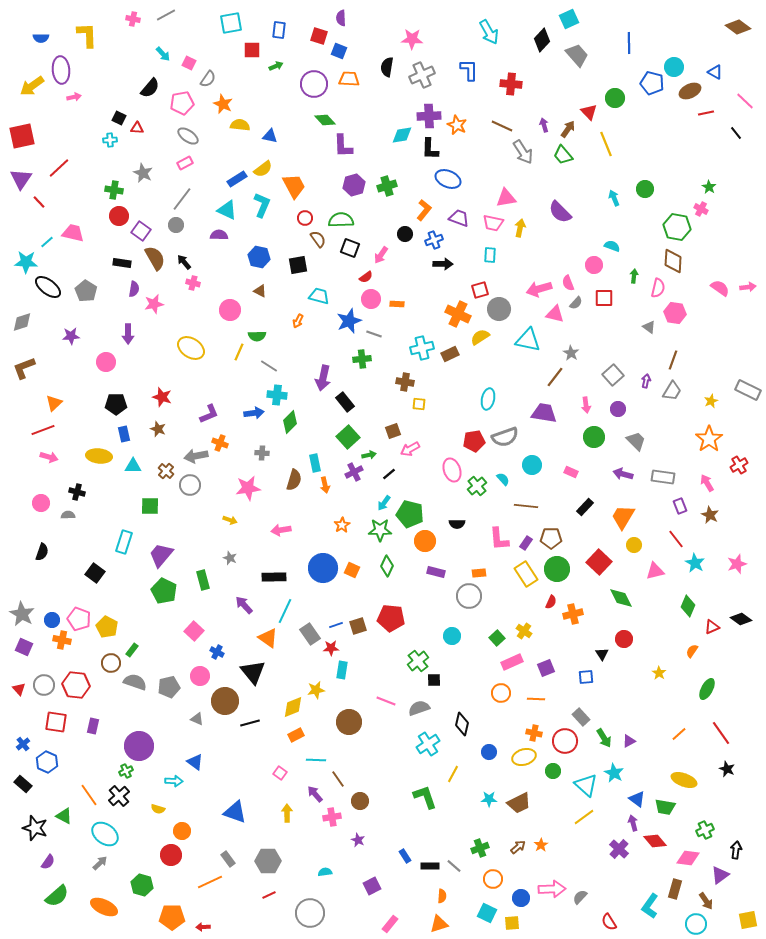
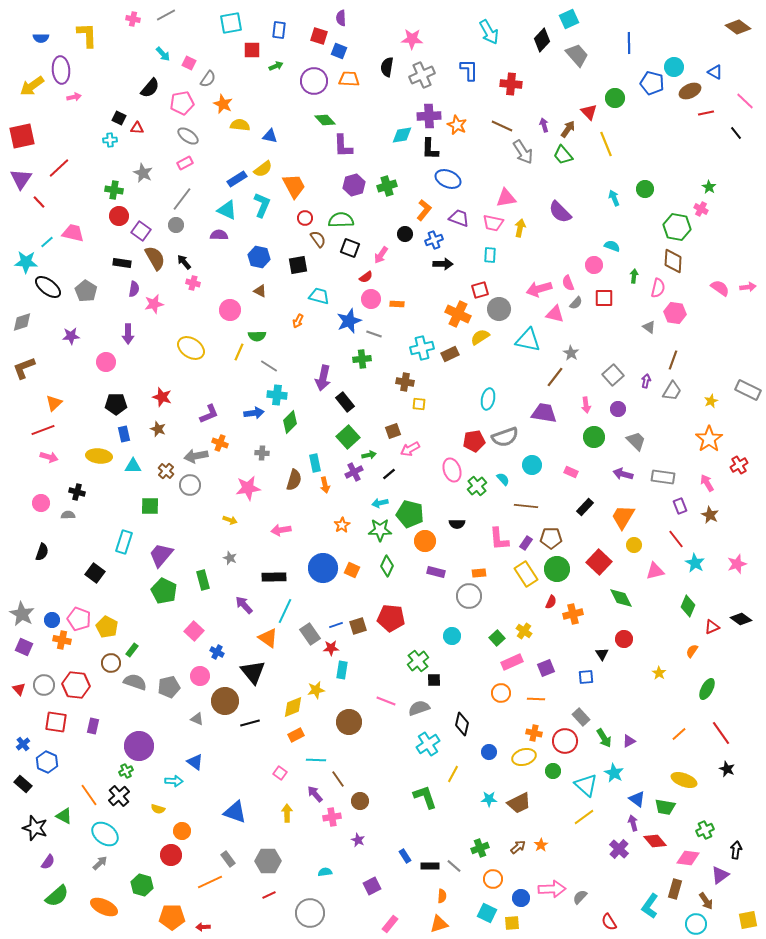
purple circle at (314, 84): moved 3 px up
cyan arrow at (384, 503): moved 4 px left; rotated 42 degrees clockwise
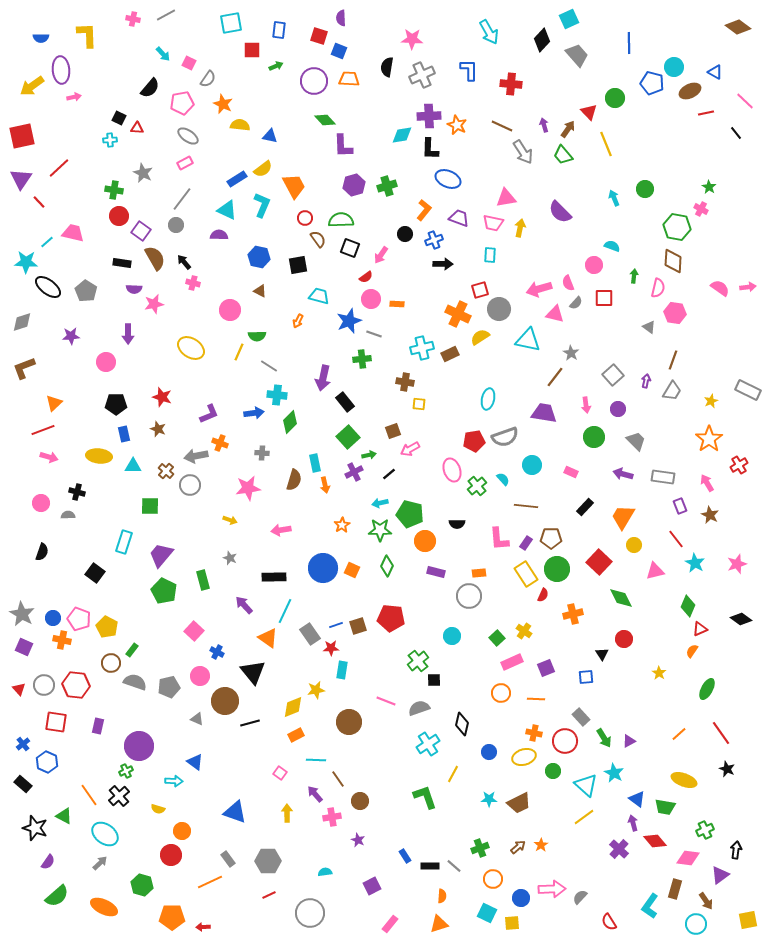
purple semicircle at (134, 289): rotated 84 degrees clockwise
red semicircle at (551, 602): moved 8 px left, 7 px up
blue circle at (52, 620): moved 1 px right, 2 px up
red triangle at (712, 627): moved 12 px left, 2 px down
purple rectangle at (93, 726): moved 5 px right
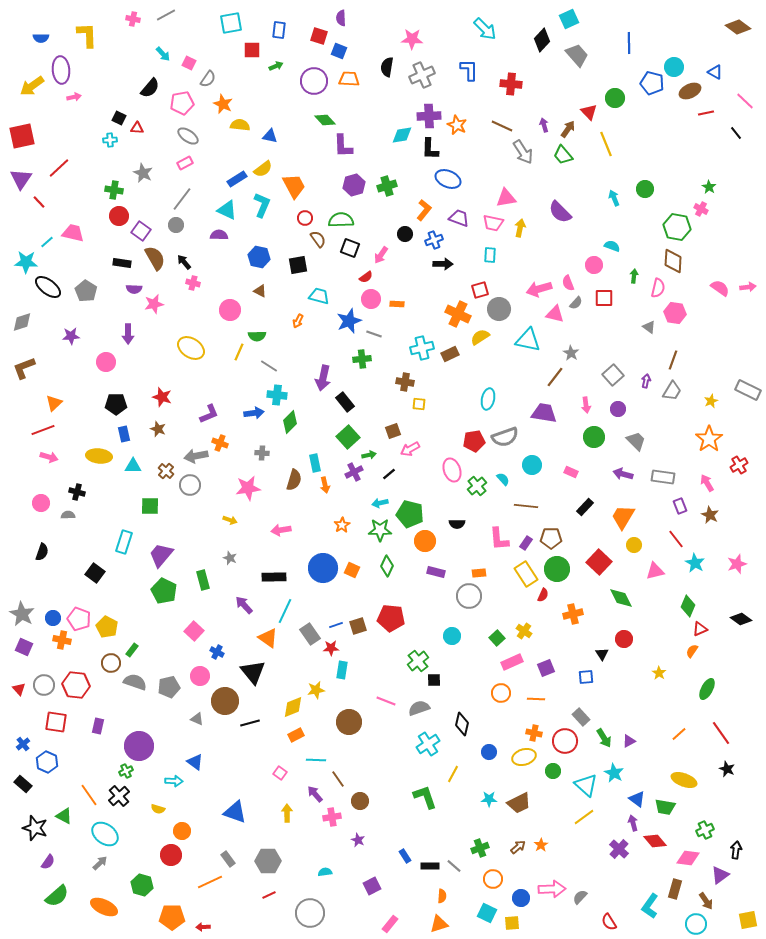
cyan arrow at (489, 32): moved 4 px left, 3 px up; rotated 15 degrees counterclockwise
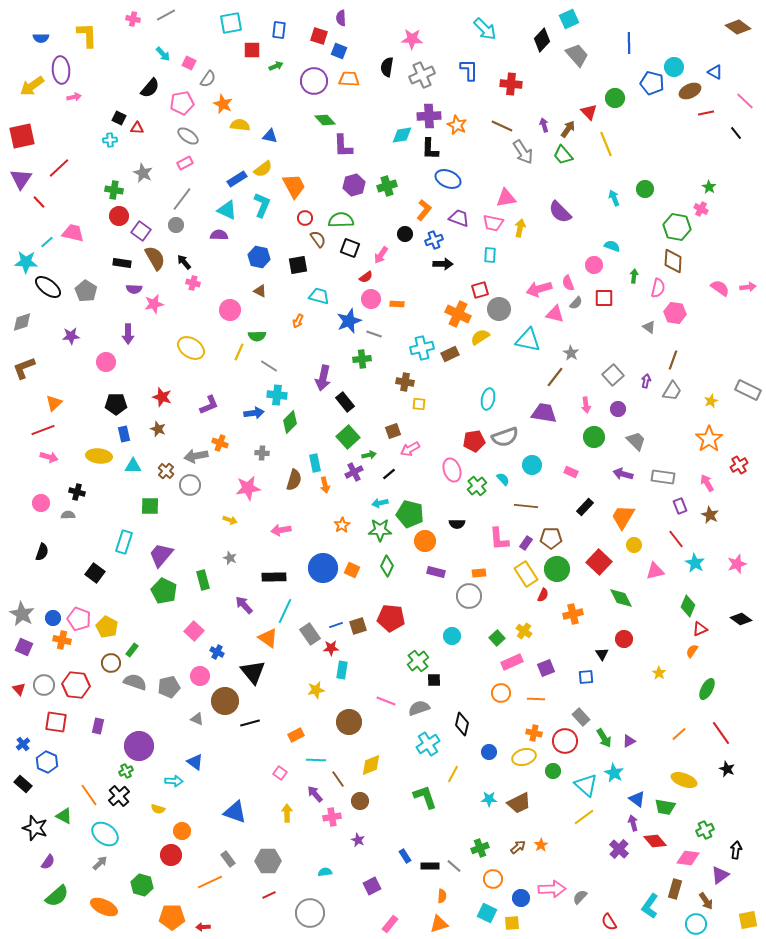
purple L-shape at (209, 414): moved 9 px up
yellow diamond at (293, 707): moved 78 px right, 58 px down
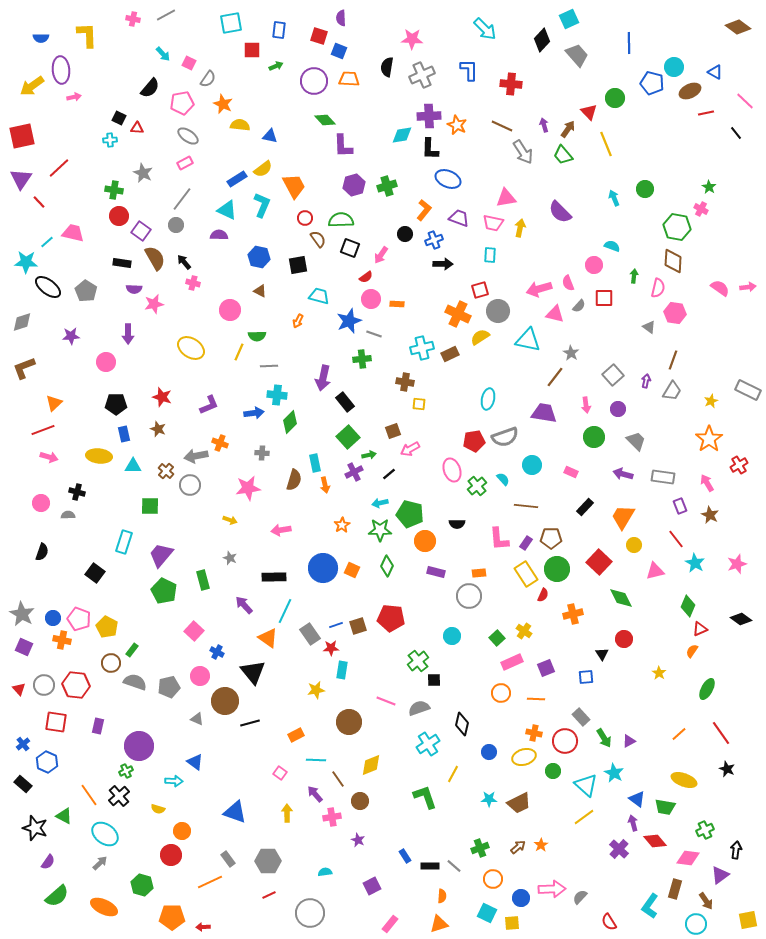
gray semicircle at (576, 303): moved 3 px right, 3 px down
gray circle at (499, 309): moved 1 px left, 2 px down
gray line at (269, 366): rotated 36 degrees counterclockwise
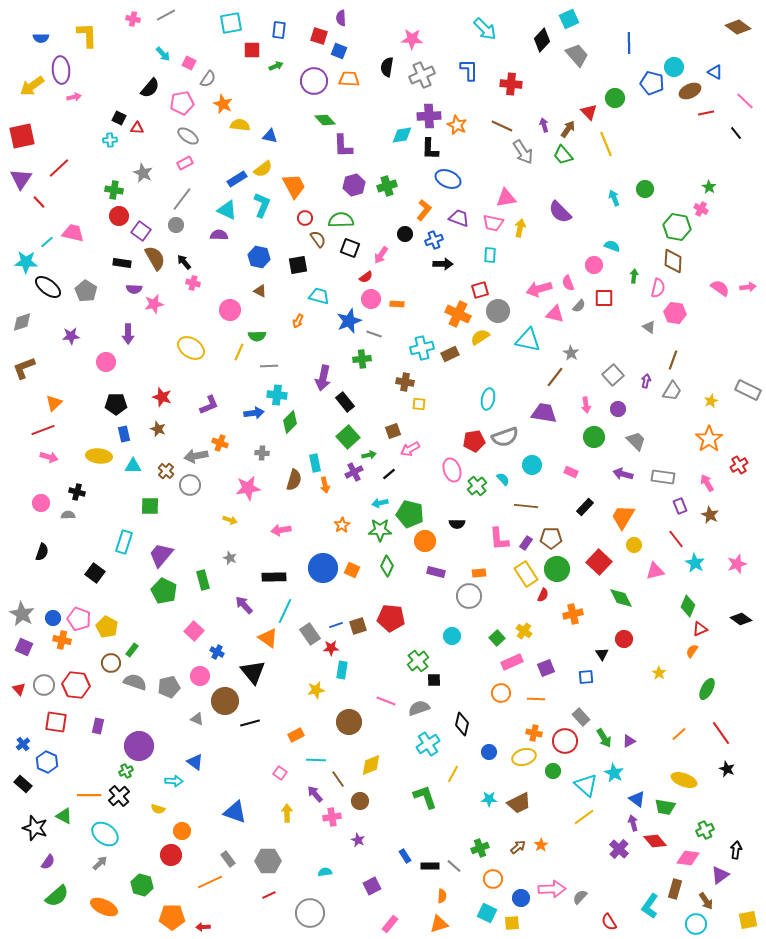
orange line at (89, 795): rotated 55 degrees counterclockwise
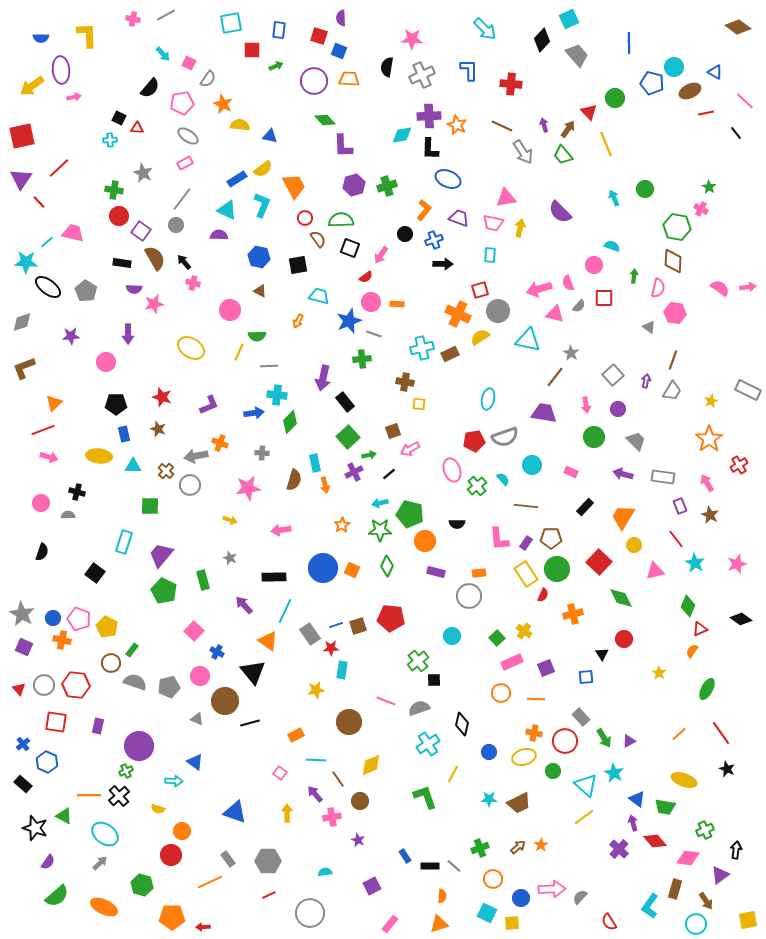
pink circle at (371, 299): moved 3 px down
orange triangle at (268, 638): moved 3 px down
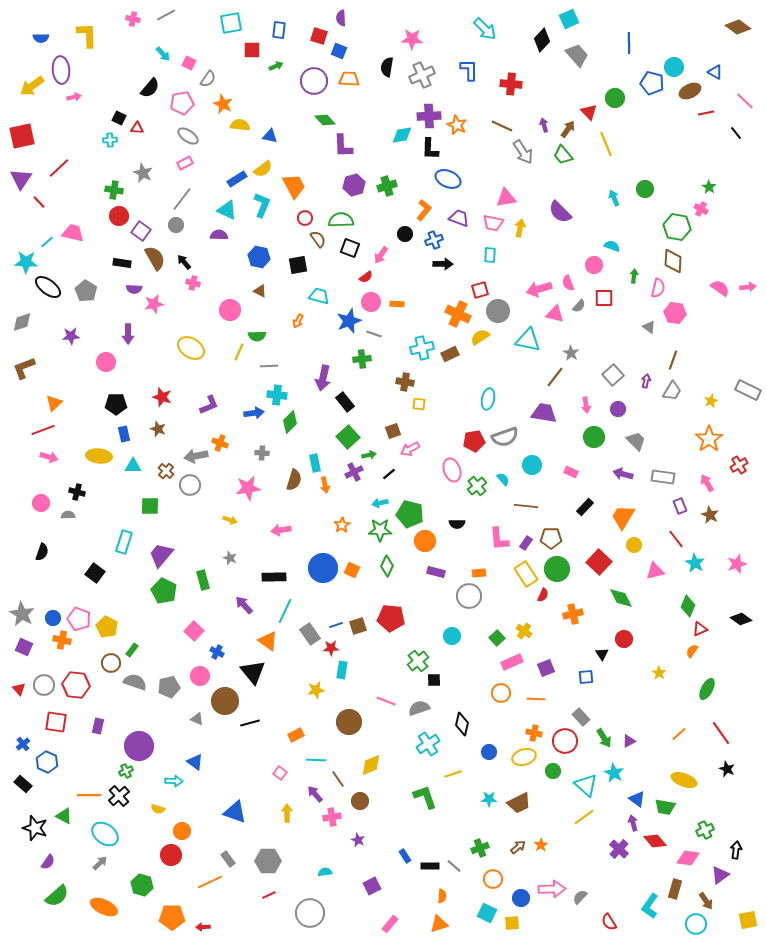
yellow line at (453, 774): rotated 42 degrees clockwise
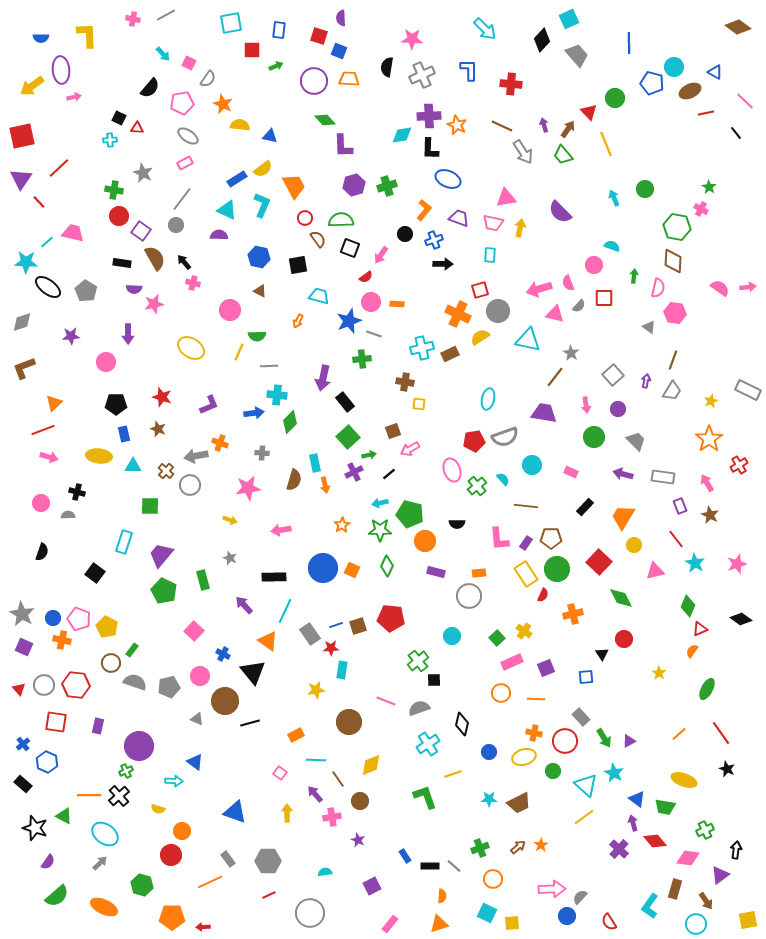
blue cross at (217, 652): moved 6 px right, 2 px down
blue circle at (521, 898): moved 46 px right, 18 px down
